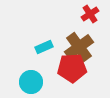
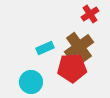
cyan rectangle: moved 1 px right, 1 px down
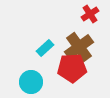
cyan rectangle: rotated 18 degrees counterclockwise
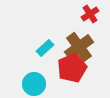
red pentagon: rotated 20 degrees counterclockwise
cyan circle: moved 3 px right, 2 px down
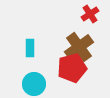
cyan rectangle: moved 15 px left; rotated 48 degrees counterclockwise
red pentagon: rotated 8 degrees clockwise
